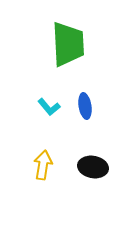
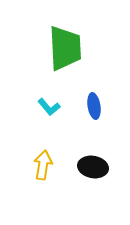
green trapezoid: moved 3 px left, 4 px down
blue ellipse: moved 9 px right
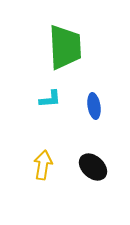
green trapezoid: moved 1 px up
cyan L-shape: moved 1 px right, 8 px up; rotated 55 degrees counterclockwise
black ellipse: rotated 32 degrees clockwise
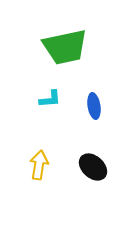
green trapezoid: rotated 81 degrees clockwise
yellow arrow: moved 4 px left
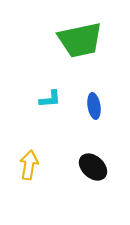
green trapezoid: moved 15 px right, 7 px up
yellow arrow: moved 10 px left
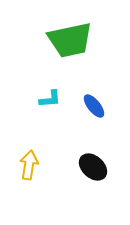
green trapezoid: moved 10 px left
blue ellipse: rotated 30 degrees counterclockwise
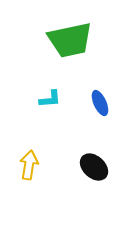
blue ellipse: moved 6 px right, 3 px up; rotated 15 degrees clockwise
black ellipse: moved 1 px right
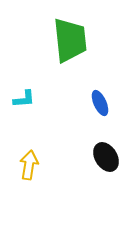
green trapezoid: rotated 84 degrees counterclockwise
cyan L-shape: moved 26 px left
black ellipse: moved 12 px right, 10 px up; rotated 16 degrees clockwise
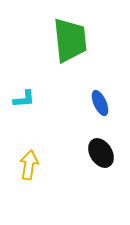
black ellipse: moved 5 px left, 4 px up
